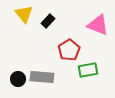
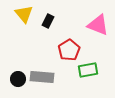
black rectangle: rotated 16 degrees counterclockwise
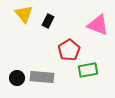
black circle: moved 1 px left, 1 px up
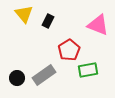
gray rectangle: moved 2 px right, 2 px up; rotated 40 degrees counterclockwise
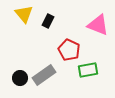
red pentagon: rotated 15 degrees counterclockwise
black circle: moved 3 px right
